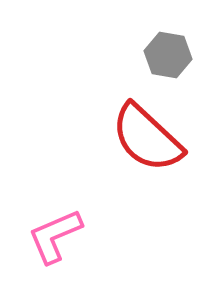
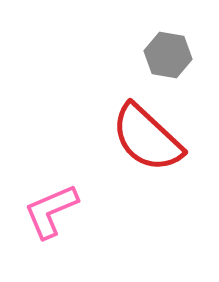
pink L-shape: moved 4 px left, 25 px up
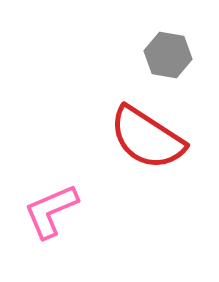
red semicircle: rotated 10 degrees counterclockwise
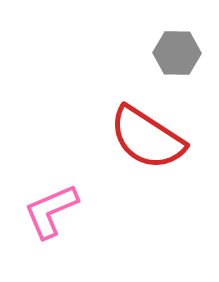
gray hexagon: moved 9 px right, 2 px up; rotated 9 degrees counterclockwise
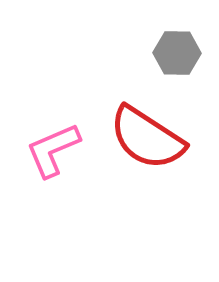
pink L-shape: moved 2 px right, 61 px up
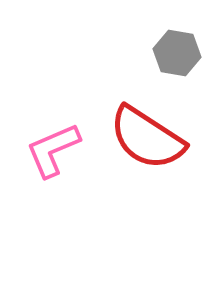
gray hexagon: rotated 9 degrees clockwise
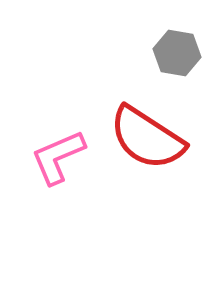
pink L-shape: moved 5 px right, 7 px down
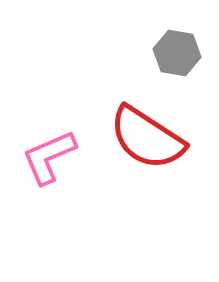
pink L-shape: moved 9 px left
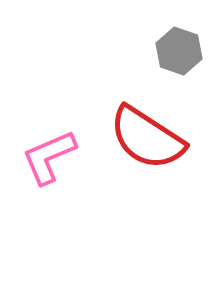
gray hexagon: moved 2 px right, 2 px up; rotated 9 degrees clockwise
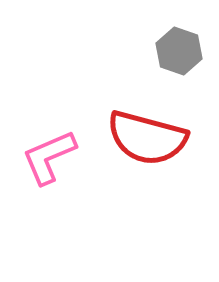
red semicircle: rotated 18 degrees counterclockwise
